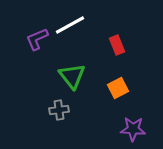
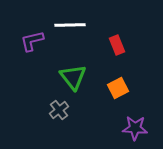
white line: rotated 28 degrees clockwise
purple L-shape: moved 5 px left, 2 px down; rotated 10 degrees clockwise
green triangle: moved 1 px right, 1 px down
gray cross: rotated 30 degrees counterclockwise
purple star: moved 2 px right, 1 px up
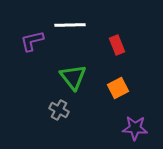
gray cross: rotated 24 degrees counterclockwise
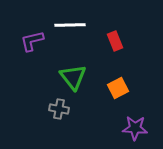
red rectangle: moved 2 px left, 4 px up
gray cross: moved 1 px up; rotated 18 degrees counterclockwise
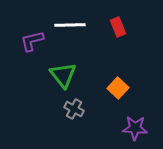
red rectangle: moved 3 px right, 14 px up
green triangle: moved 10 px left, 2 px up
orange square: rotated 20 degrees counterclockwise
gray cross: moved 15 px right; rotated 18 degrees clockwise
